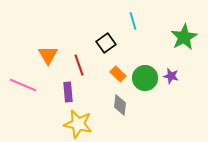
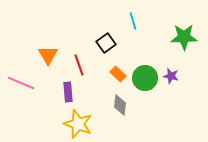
green star: rotated 28 degrees clockwise
pink line: moved 2 px left, 2 px up
yellow star: rotated 8 degrees clockwise
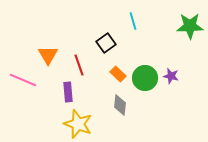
green star: moved 6 px right, 11 px up
pink line: moved 2 px right, 3 px up
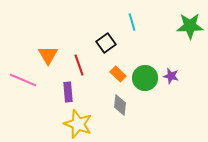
cyan line: moved 1 px left, 1 px down
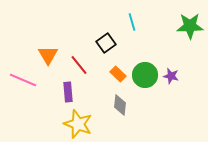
red line: rotated 20 degrees counterclockwise
green circle: moved 3 px up
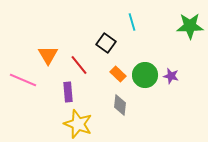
black square: rotated 18 degrees counterclockwise
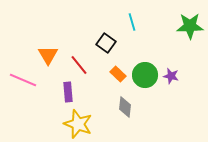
gray diamond: moved 5 px right, 2 px down
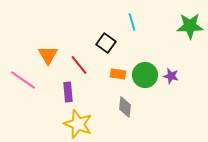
orange rectangle: rotated 35 degrees counterclockwise
pink line: rotated 12 degrees clockwise
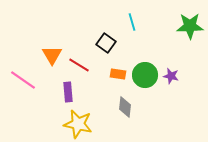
orange triangle: moved 4 px right
red line: rotated 20 degrees counterclockwise
yellow star: rotated 8 degrees counterclockwise
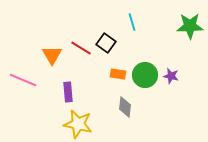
red line: moved 2 px right, 17 px up
pink line: rotated 12 degrees counterclockwise
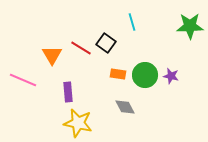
gray diamond: rotated 35 degrees counterclockwise
yellow star: moved 1 px up
